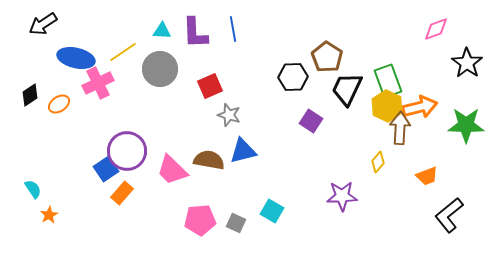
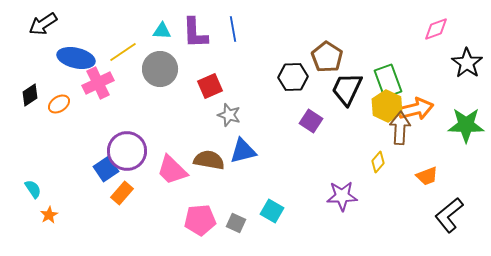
orange arrow: moved 4 px left, 2 px down
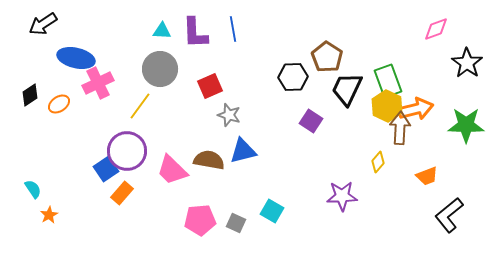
yellow line: moved 17 px right, 54 px down; rotated 20 degrees counterclockwise
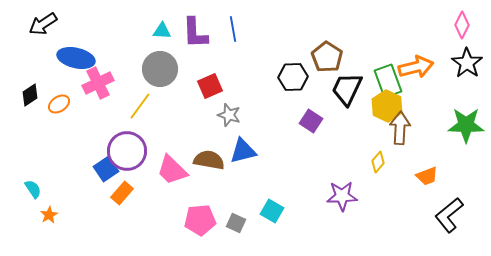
pink diamond: moved 26 px right, 4 px up; rotated 44 degrees counterclockwise
orange arrow: moved 42 px up
